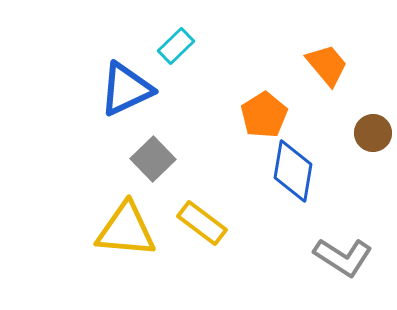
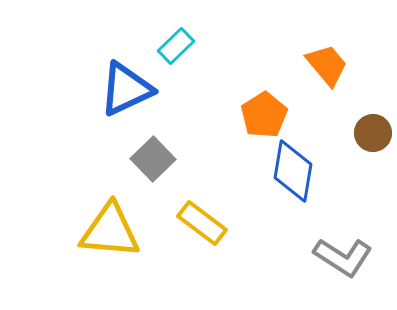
yellow triangle: moved 16 px left, 1 px down
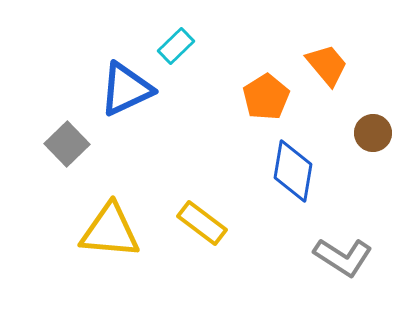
orange pentagon: moved 2 px right, 18 px up
gray square: moved 86 px left, 15 px up
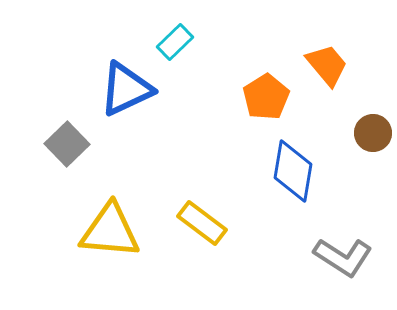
cyan rectangle: moved 1 px left, 4 px up
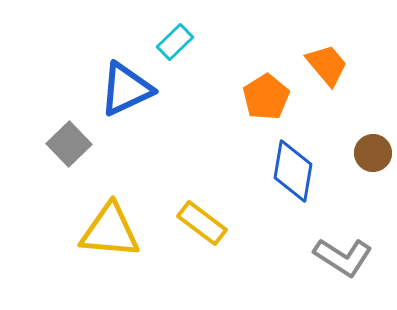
brown circle: moved 20 px down
gray square: moved 2 px right
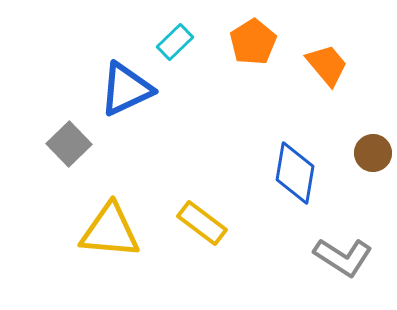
orange pentagon: moved 13 px left, 55 px up
blue diamond: moved 2 px right, 2 px down
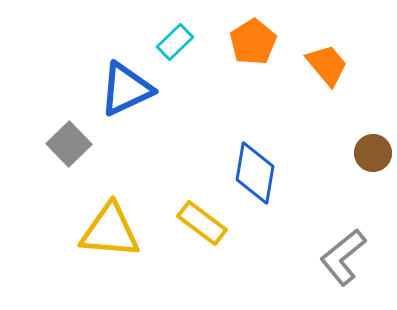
blue diamond: moved 40 px left
gray L-shape: rotated 108 degrees clockwise
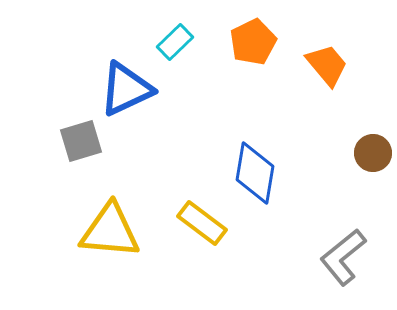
orange pentagon: rotated 6 degrees clockwise
gray square: moved 12 px right, 3 px up; rotated 27 degrees clockwise
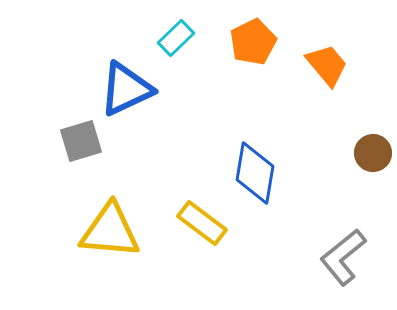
cyan rectangle: moved 1 px right, 4 px up
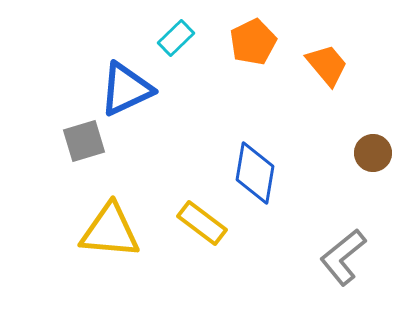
gray square: moved 3 px right
